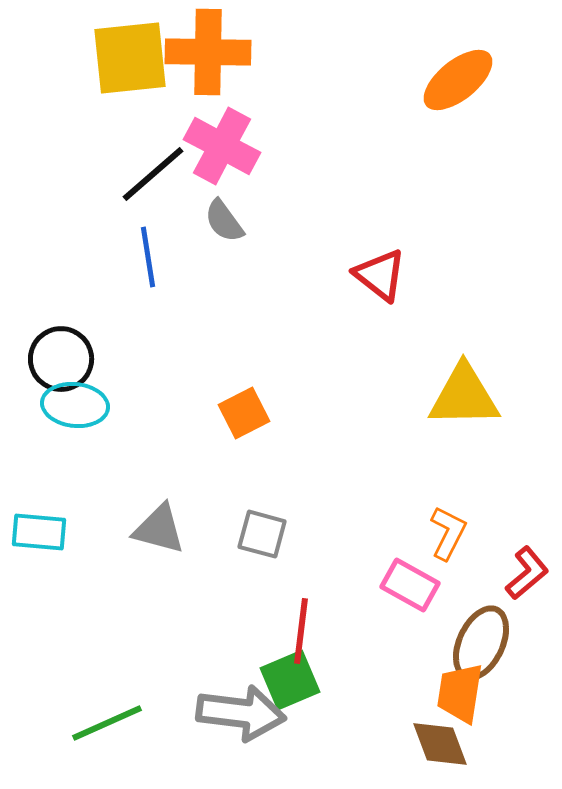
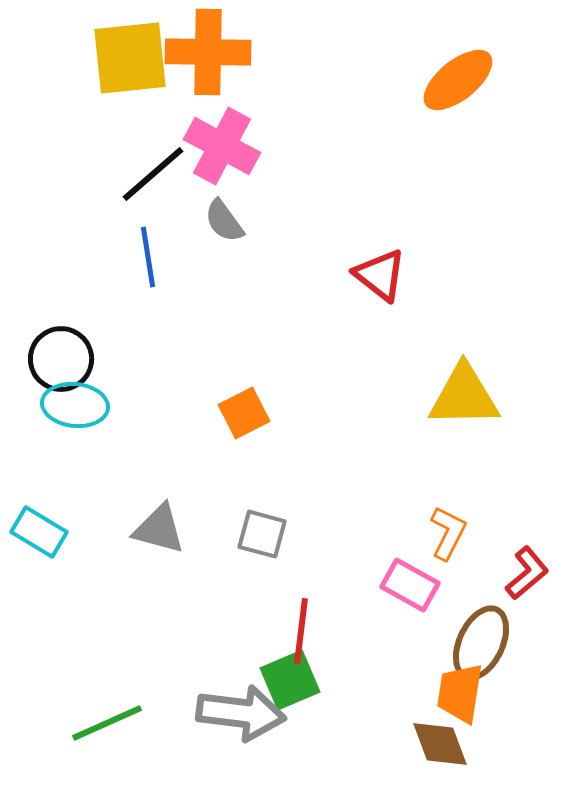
cyan rectangle: rotated 26 degrees clockwise
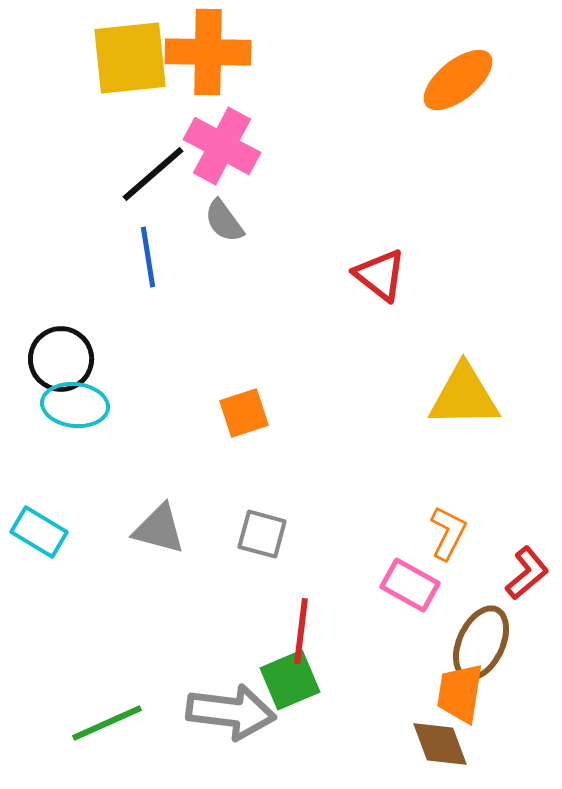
orange square: rotated 9 degrees clockwise
gray arrow: moved 10 px left, 1 px up
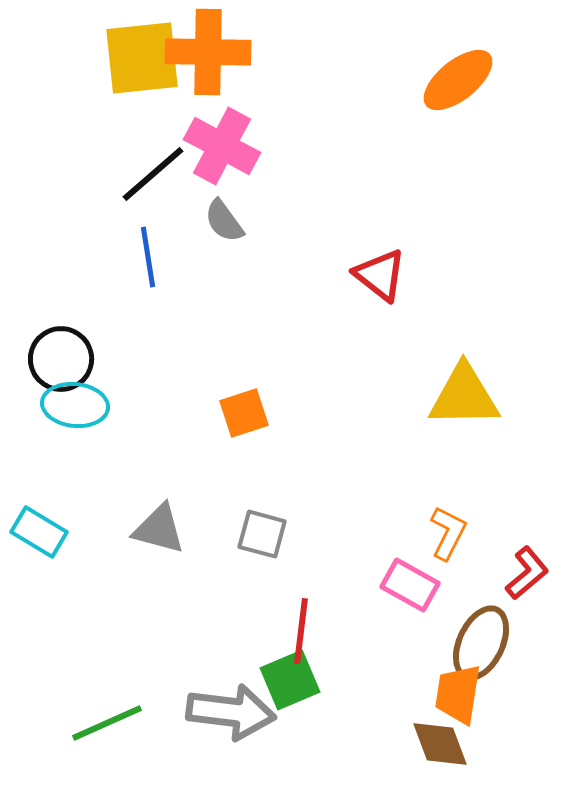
yellow square: moved 12 px right
orange trapezoid: moved 2 px left, 1 px down
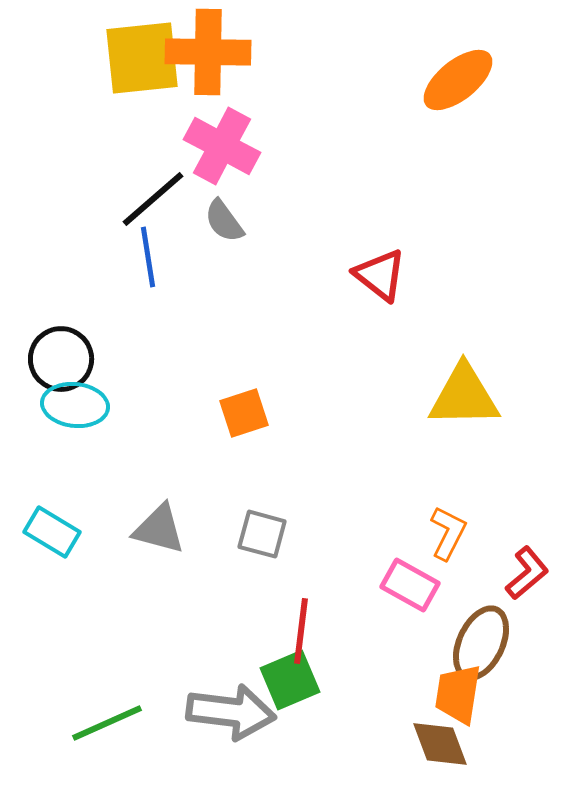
black line: moved 25 px down
cyan rectangle: moved 13 px right
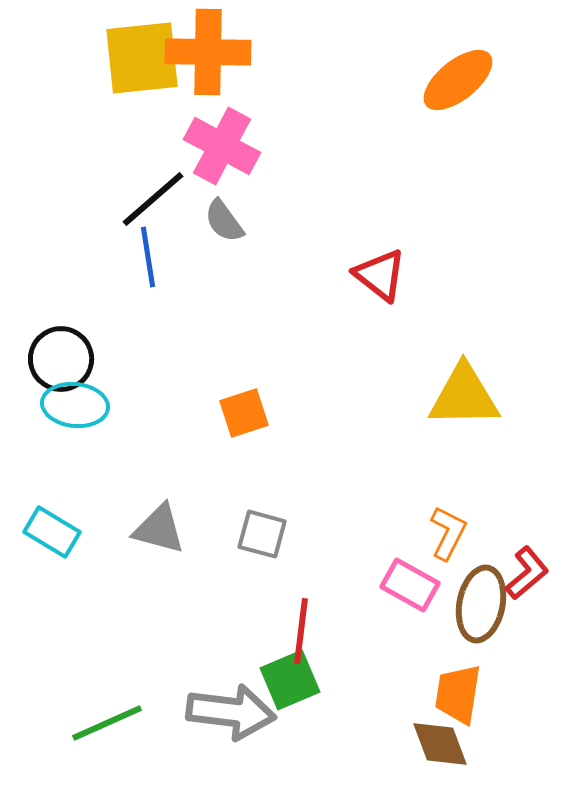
brown ellipse: moved 39 px up; rotated 14 degrees counterclockwise
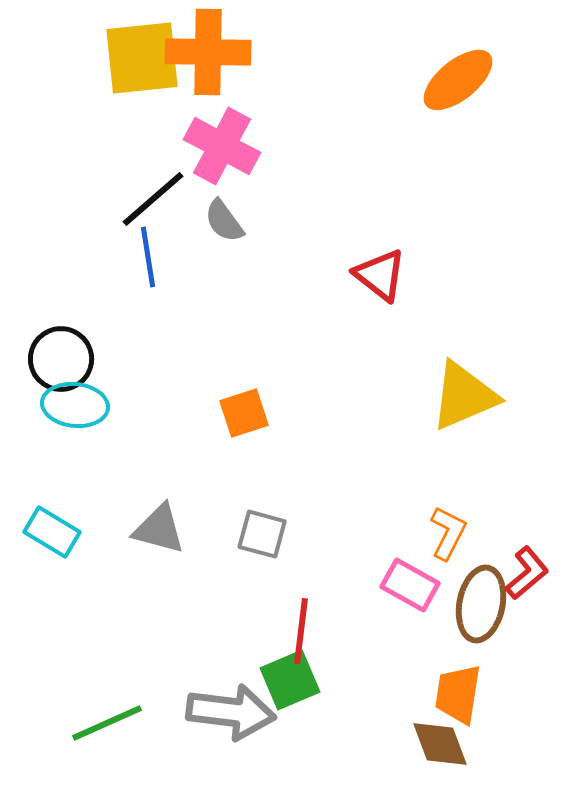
yellow triangle: rotated 22 degrees counterclockwise
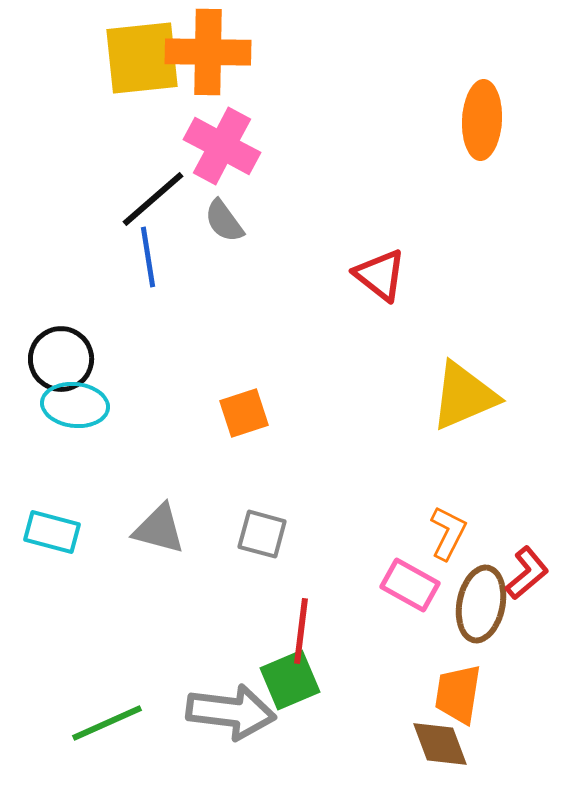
orange ellipse: moved 24 px right, 40 px down; rotated 48 degrees counterclockwise
cyan rectangle: rotated 16 degrees counterclockwise
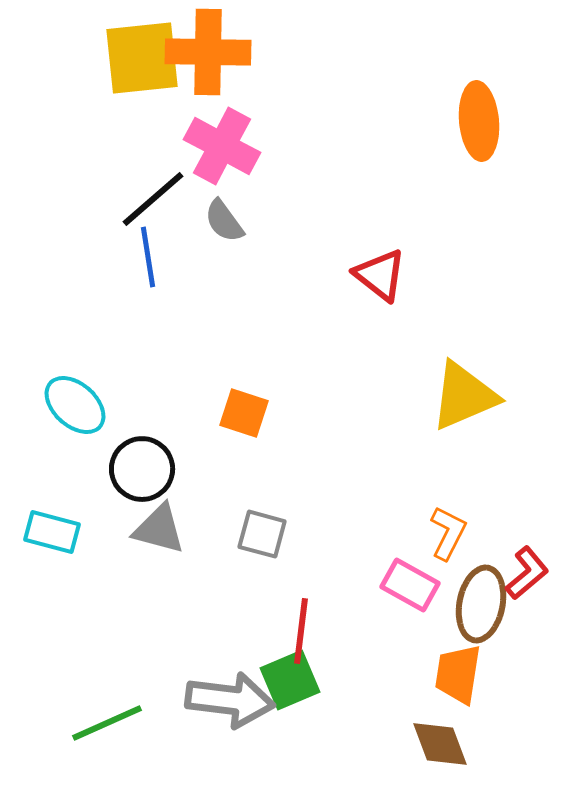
orange ellipse: moved 3 px left, 1 px down; rotated 8 degrees counterclockwise
black circle: moved 81 px right, 110 px down
cyan ellipse: rotated 36 degrees clockwise
orange square: rotated 36 degrees clockwise
orange trapezoid: moved 20 px up
gray arrow: moved 1 px left, 12 px up
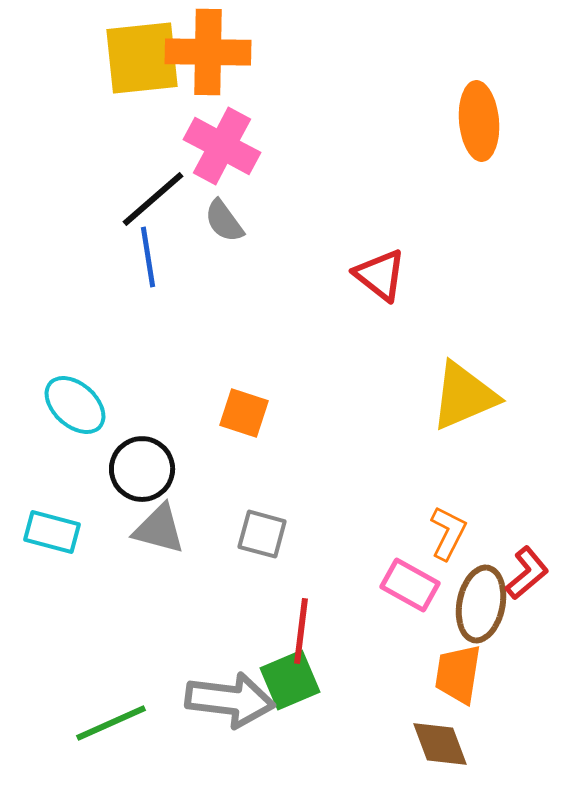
green line: moved 4 px right
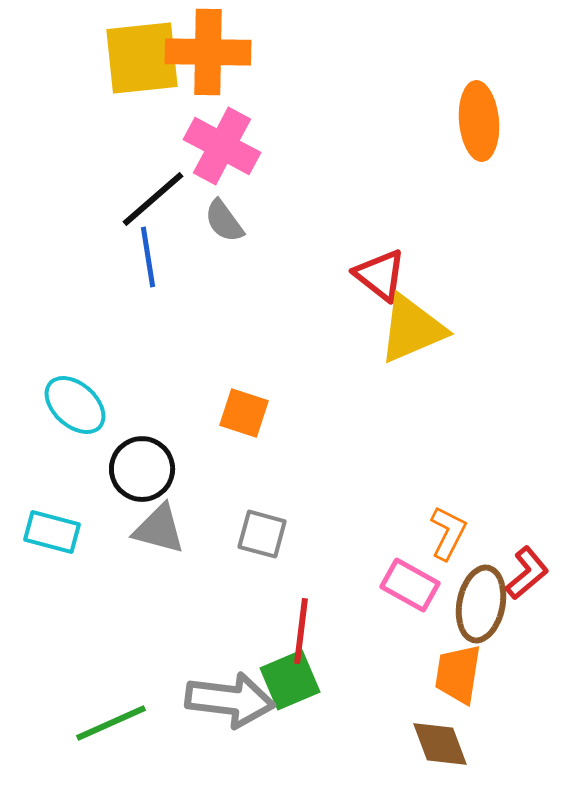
yellow triangle: moved 52 px left, 67 px up
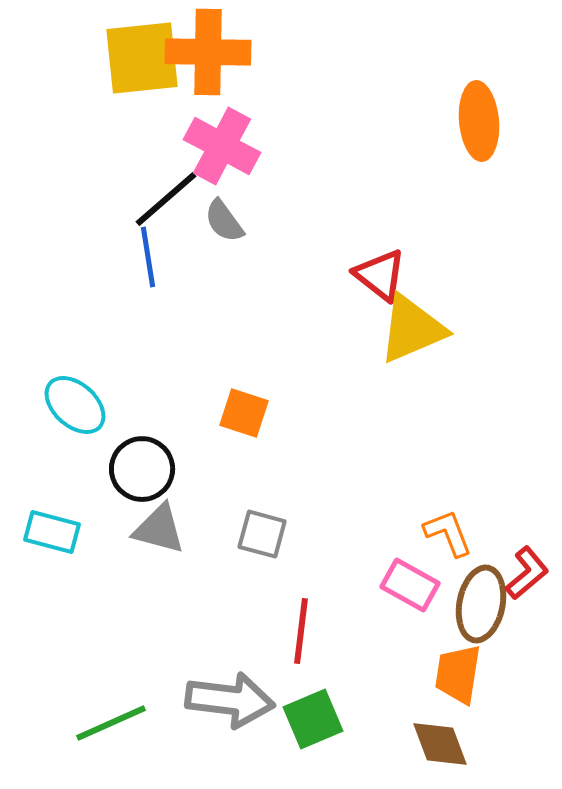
black line: moved 13 px right
orange L-shape: rotated 48 degrees counterclockwise
green square: moved 23 px right, 39 px down
